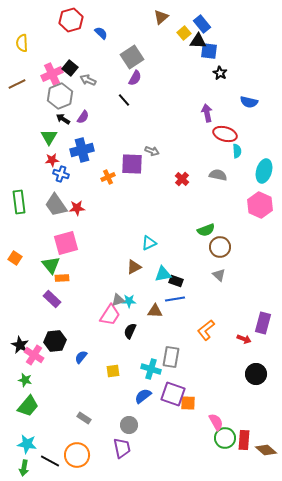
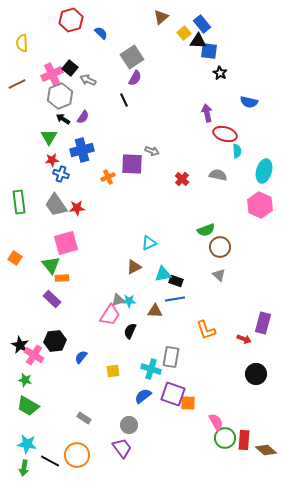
black line at (124, 100): rotated 16 degrees clockwise
orange L-shape at (206, 330): rotated 70 degrees counterclockwise
green trapezoid at (28, 406): rotated 80 degrees clockwise
purple trapezoid at (122, 448): rotated 25 degrees counterclockwise
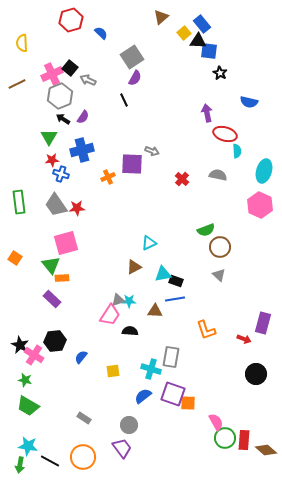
black semicircle at (130, 331): rotated 70 degrees clockwise
cyan star at (27, 444): moved 1 px right, 2 px down
orange circle at (77, 455): moved 6 px right, 2 px down
green arrow at (24, 468): moved 4 px left, 3 px up
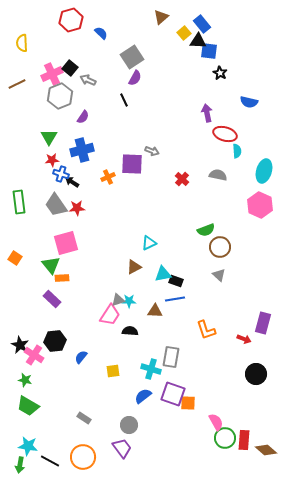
black arrow at (63, 119): moved 9 px right, 63 px down
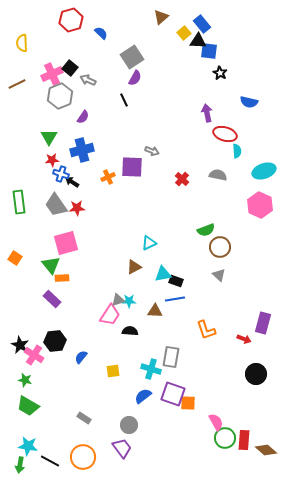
purple square at (132, 164): moved 3 px down
cyan ellipse at (264, 171): rotated 55 degrees clockwise
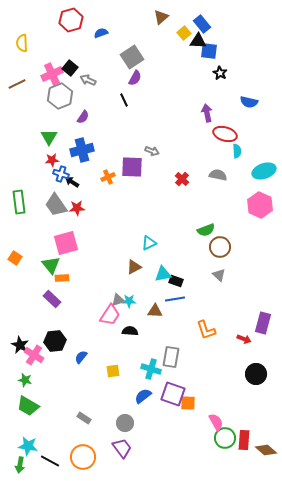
blue semicircle at (101, 33): rotated 64 degrees counterclockwise
gray circle at (129, 425): moved 4 px left, 2 px up
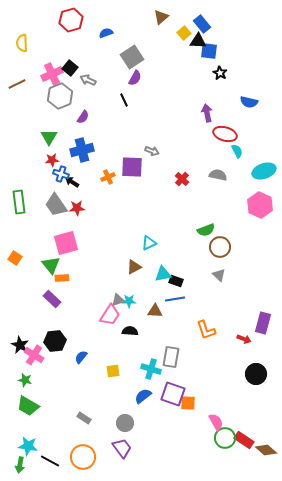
blue semicircle at (101, 33): moved 5 px right
cyan semicircle at (237, 151): rotated 24 degrees counterclockwise
red rectangle at (244, 440): rotated 60 degrees counterclockwise
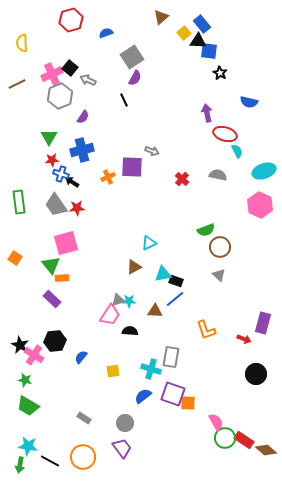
blue line at (175, 299): rotated 30 degrees counterclockwise
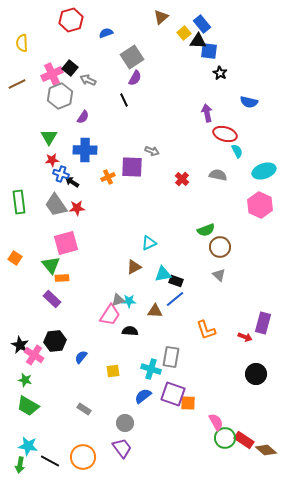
blue cross at (82, 150): moved 3 px right; rotated 15 degrees clockwise
red arrow at (244, 339): moved 1 px right, 2 px up
gray rectangle at (84, 418): moved 9 px up
